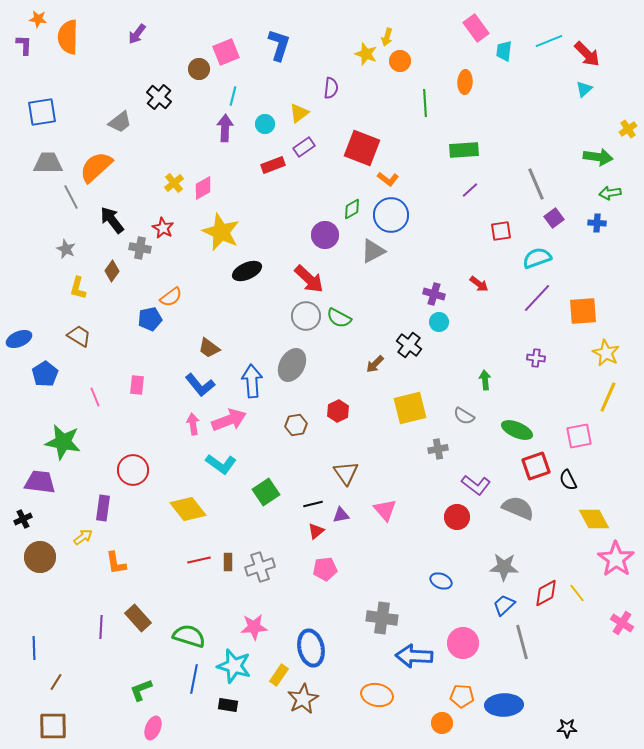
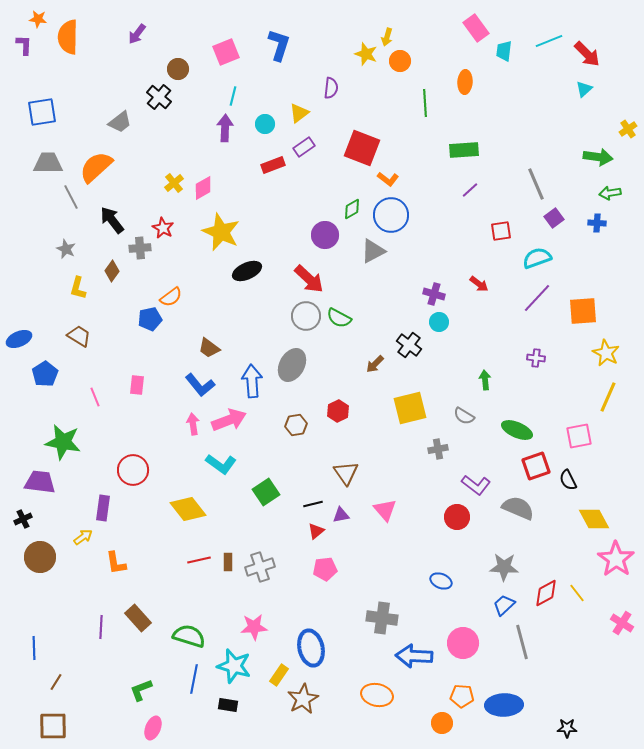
brown circle at (199, 69): moved 21 px left
gray cross at (140, 248): rotated 15 degrees counterclockwise
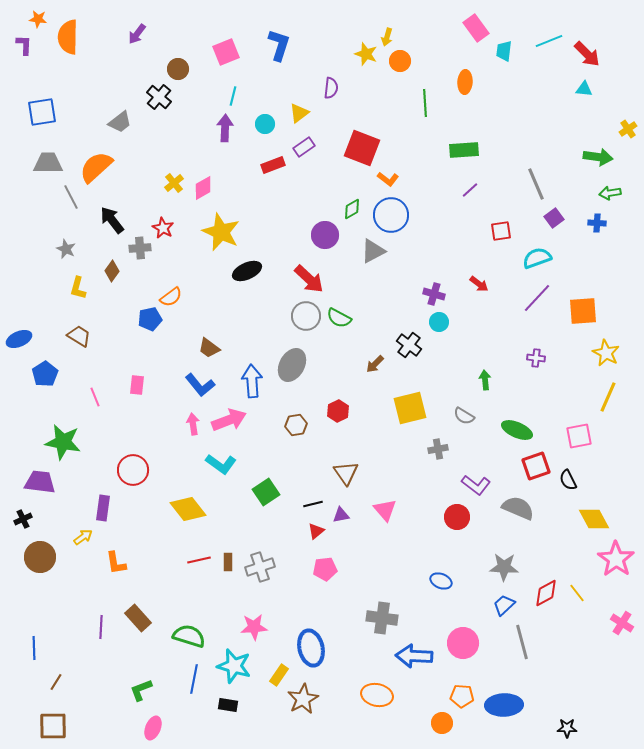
cyan triangle at (584, 89): rotated 48 degrees clockwise
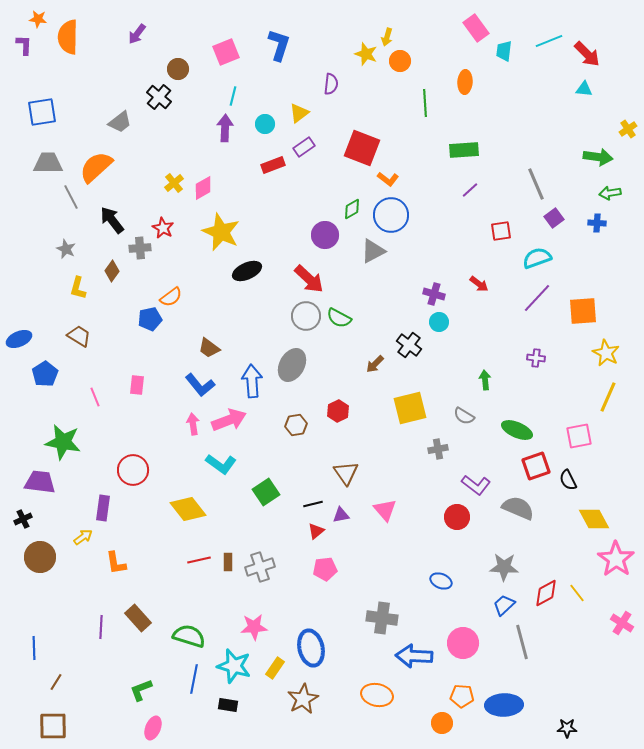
purple semicircle at (331, 88): moved 4 px up
yellow rectangle at (279, 675): moved 4 px left, 7 px up
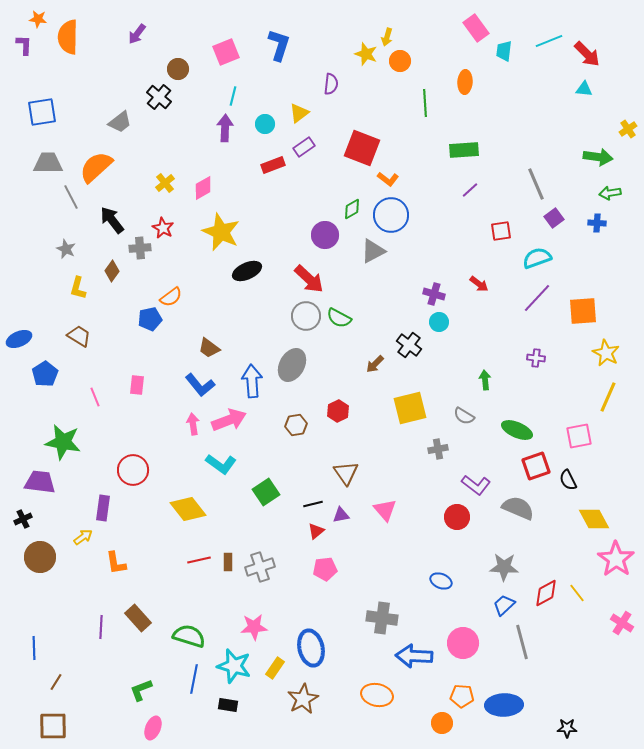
yellow cross at (174, 183): moved 9 px left
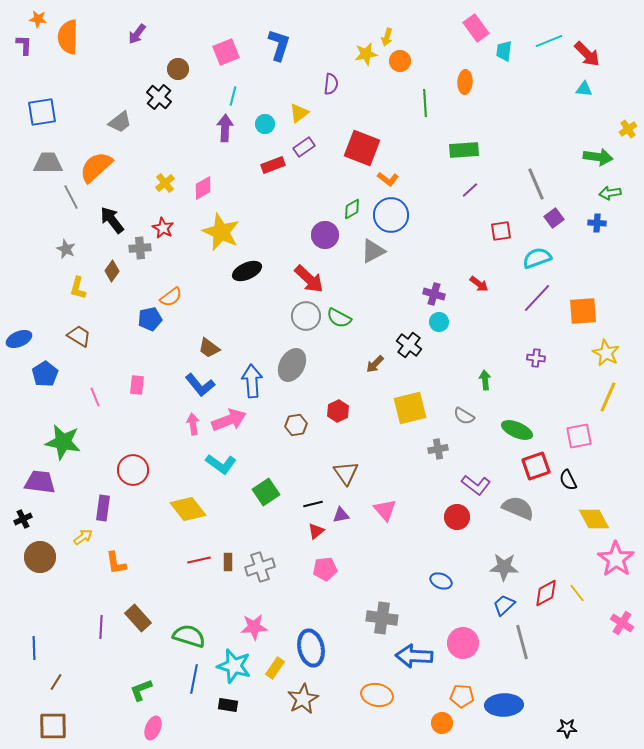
yellow star at (366, 54): rotated 30 degrees counterclockwise
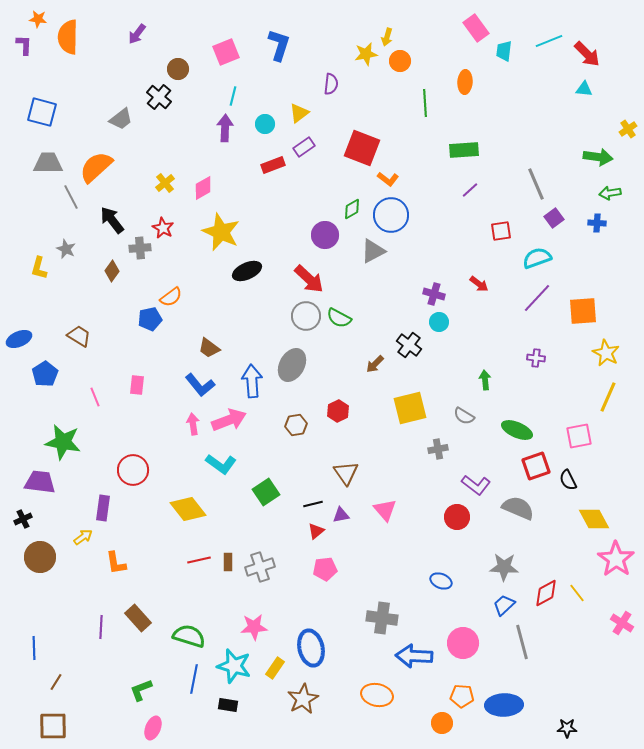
blue square at (42, 112): rotated 24 degrees clockwise
gray trapezoid at (120, 122): moved 1 px right, 3 px up
yellow L-shape at (78, 288): moved 39 px left, 20 px up
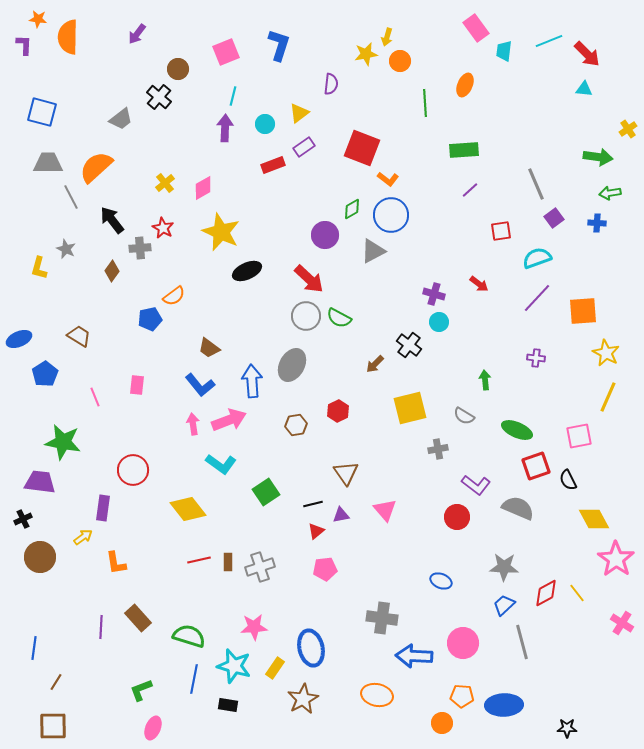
orange ellipse at (465, 82): moved 3 px down; rotated 20 degrees clockwise
orange semicircle at (171, 297): moved 3 px right, 1 px up
blue line at (34, 648): rotated 10 degrees clockwise
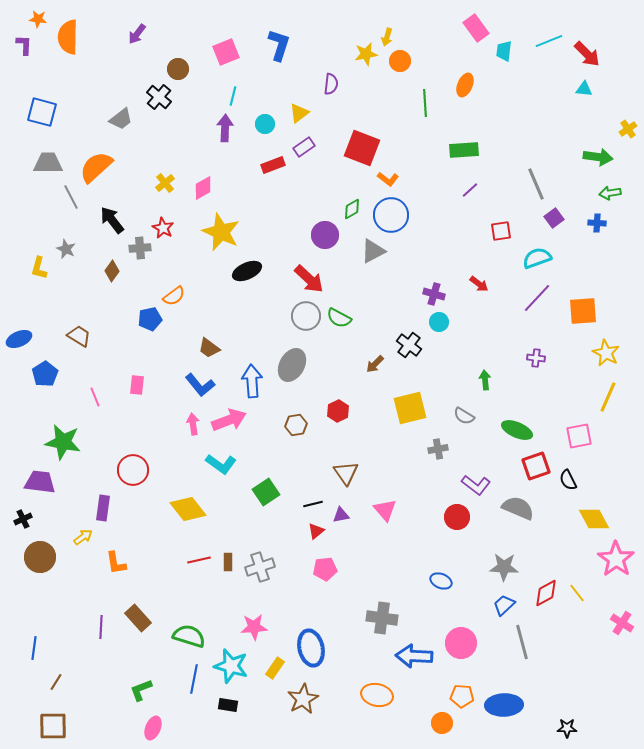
pink circle at (463, 643): moved 2 px left
cyan star at (234, 666): moved 3 px left
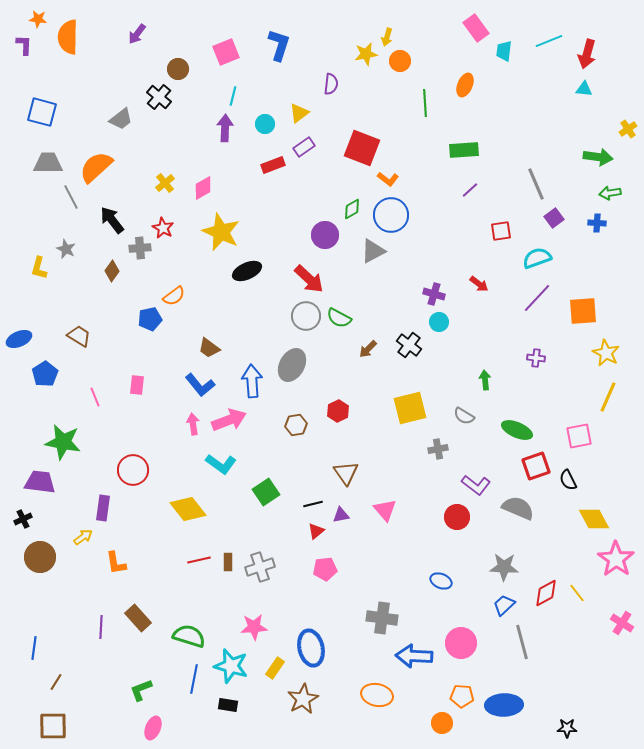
red arrow at (587, 54): rotated 60 degrees clockwise
brown arrow at (375, 364): moved 7 px left, 15 px up
